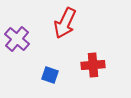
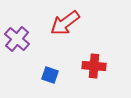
red arrow: rotated 28 degrees clockwise
red cross: moved 1 px right, 1 px down; rotated 10 degrees clockwise
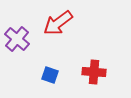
red arrow: moved 7 px left
red cross: moved 6 px down
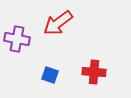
purple cross: rotated 30 degrees counterclockwise
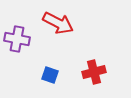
red arrow: rotated 116 degrees counterclockwise
red cross: rotated 20 degrees counterclockwise
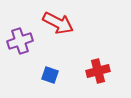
purple cross: moved 3 px right, 2 px down; rotated 30 degrees counterclockwise
red cross: moved 4 px right, 1 px up
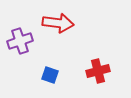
red arrow: rotated 20 degrees counterclockwise
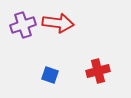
purple cross: moved 3 px right, 16 px up
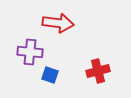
purple cross: moved 7 px right, 27 px down; rotated 25 degrees clockwise
